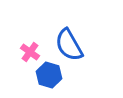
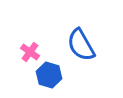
blue semicircle: moved 12 px right
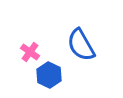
blue hexagon: rotated 10 degrees clockwise
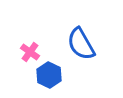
blue semicircle: moved 1 px up
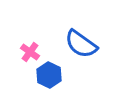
blue semicircle: rotated 24 degrees counterclockwise
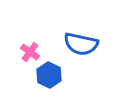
blue semicircle: rotated 24 degrees counterclockwise
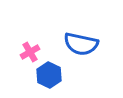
pink cross: rotated 24 degrees clockwise
